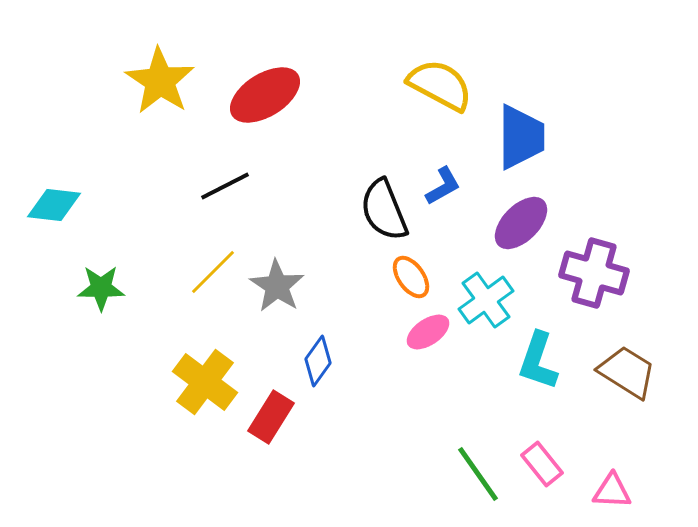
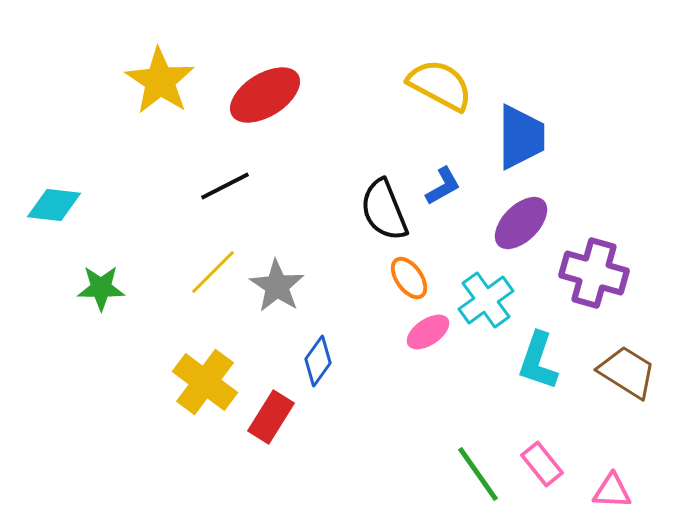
orange ellipse: moved 2 px left, 1 px down
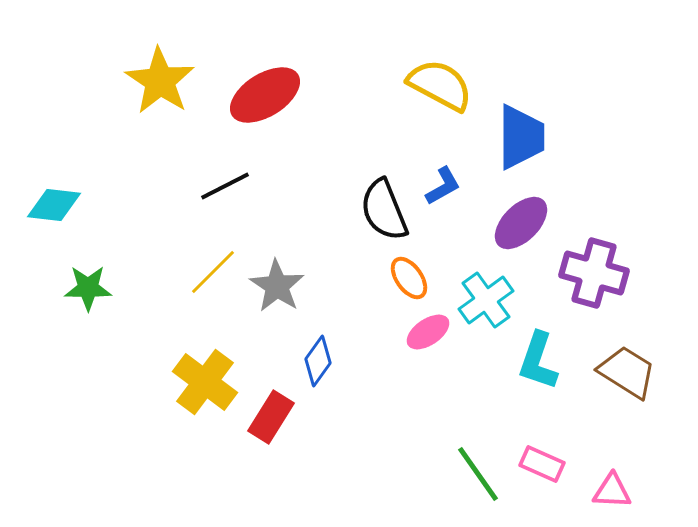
green star: moved 13 px left
pink rectangle: rotated 27 degrees counterclockwise
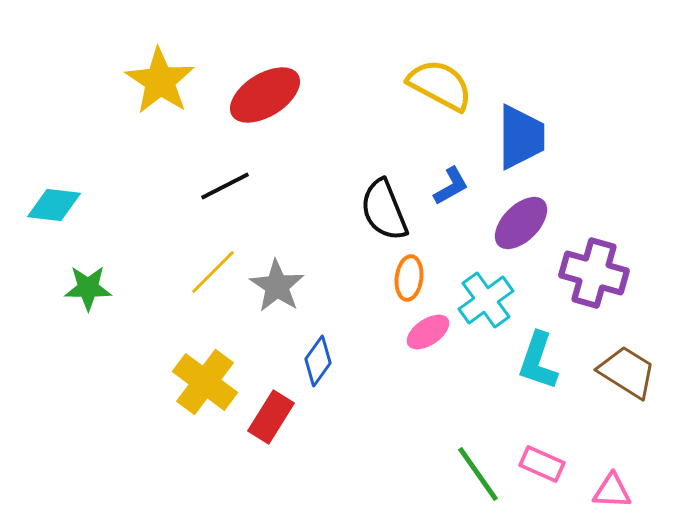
blue L-shape: moved 8 px right
orange ellipse: rotated 42 degrees clockwise
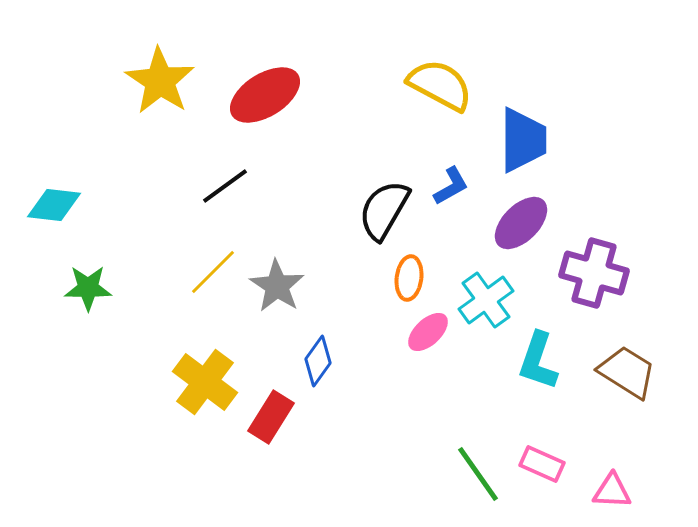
blue trapezoid: moved 2 px right, 3 px down
black line: rotated 9 degrees counterclockwise
black semicircle: rotated 52 degrees clockwise
pink ellipse: rotated 9 degrees counterclockwise
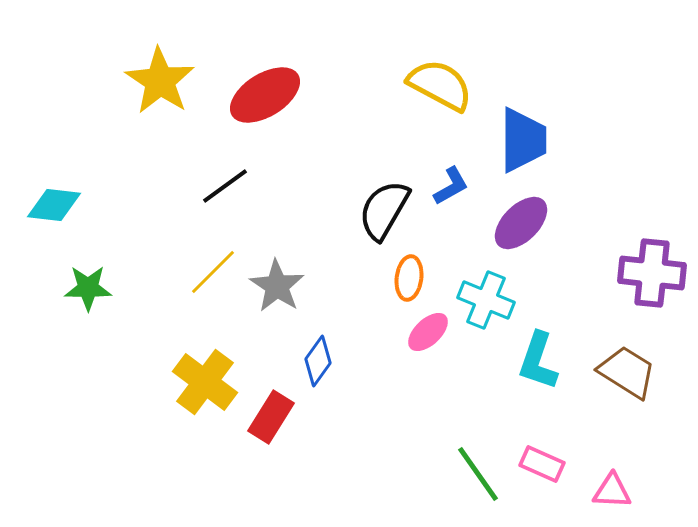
purple cross: moved 58 px right; rotated 10 degrees counterclockwise
cyan cross: rotated 32 degrees counterclockwise
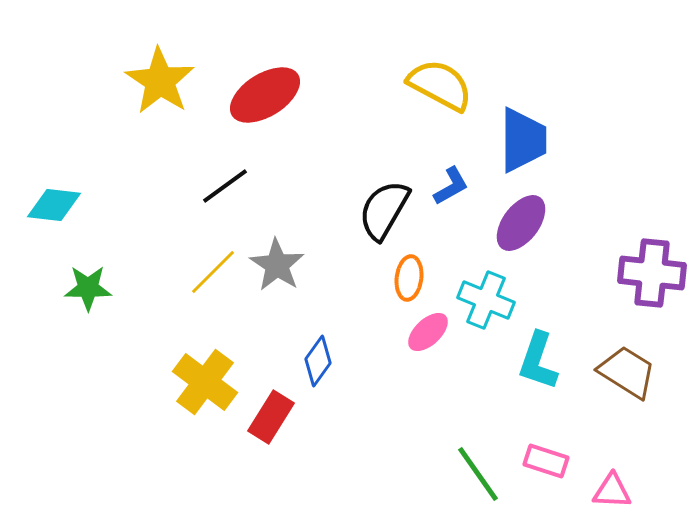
purple ellipse: rotated 8 degrees counterclockwise
gray star: moved 21 px up
pink rectangle: moved 4 px right, 3 px up; rotated 6 degrees counterclockwise
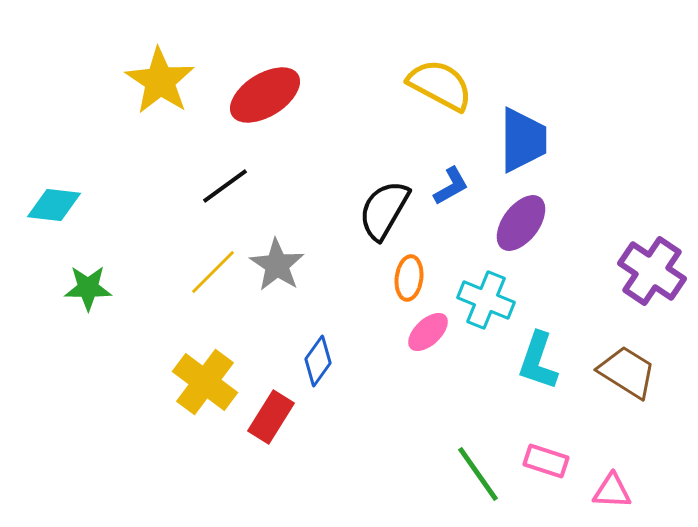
purple cross: moved 2 px up; rotated 28 degrees clockwise
